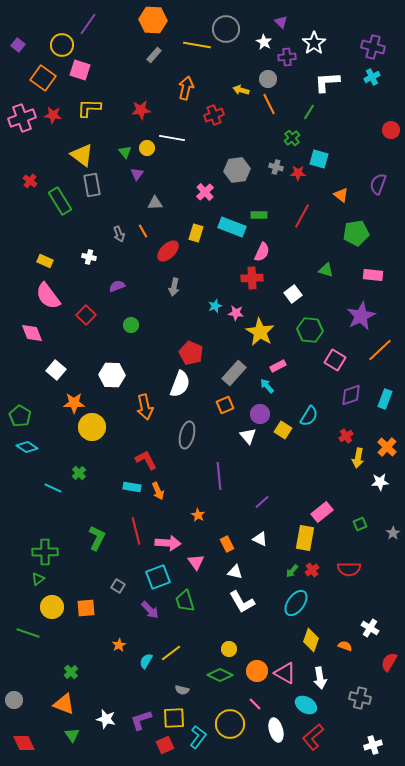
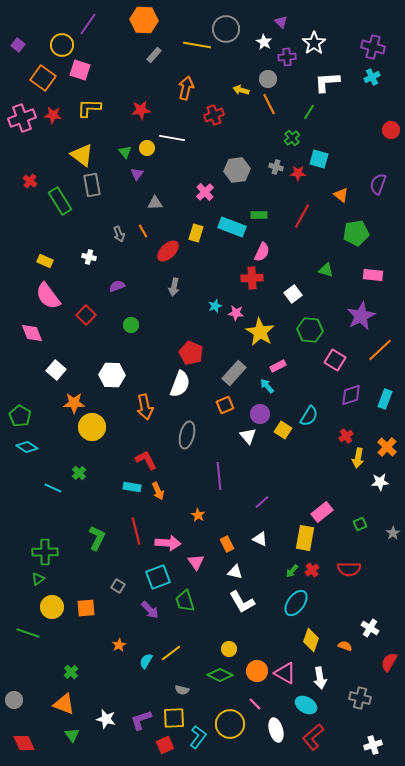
orange hexagon at (153, 20): moved 9 px left
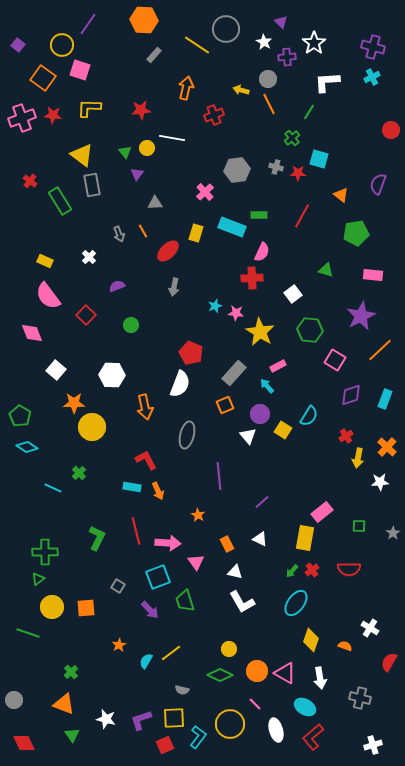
yellow line at (197, 45): rotated 24 degrees clockwise
white cross at (89, 257): rotated 32 degrees clockwise
green square at (360, 524): moved 1 px left, 2 px down; rotated 24 degrees clockwise
cyan ellipse at (306, 705): moved 1 px left, 2 px down
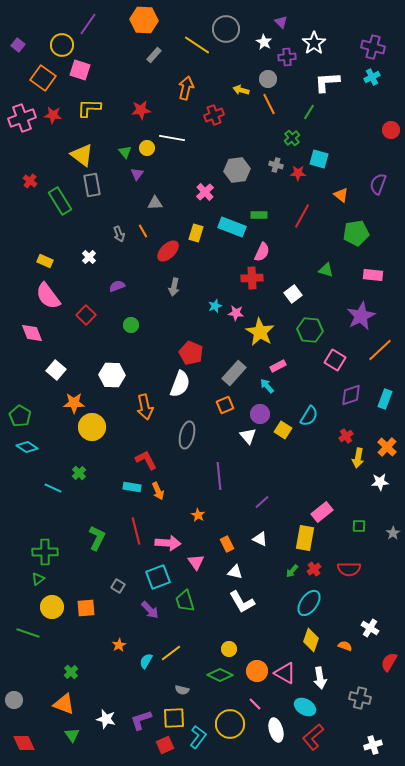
gray cross at (276, 167): moved 2 px up
red cross at (312, 570): moved 2 px right, 1 px up
cyan ellipse at (296, 603): moved 13 px right
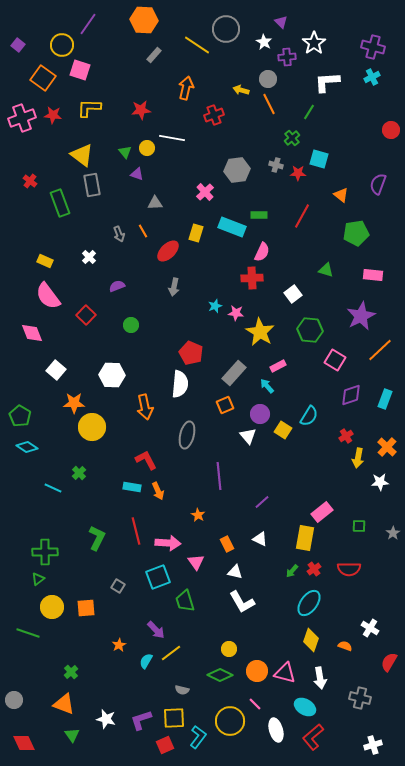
purple triangle at (137, 174): rotated 48 degrees counterclockwise
green rectangle at (60, 201): moved 2 px down; rotated 12 degrees clockwise
white semicircle at (180, 384): rotated 16 degrees counterclockwise
purple arrow at (150, 610): moved 6 px right, 20 px down
pink triangle at (285, 673): rotated 15 degrees counterclockwise
yellow circle at (230, 724): moved 3 px up
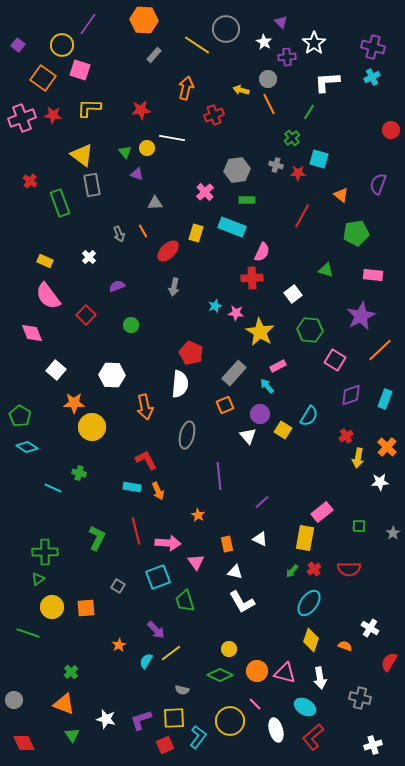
green rectangle at (259, 215): moved 12 px left, 15 px up
green cross at (79, 473): rotated 32 degrees counterclockwise
orange rectangle at (227, 544): rotated 14 degrees clockwise
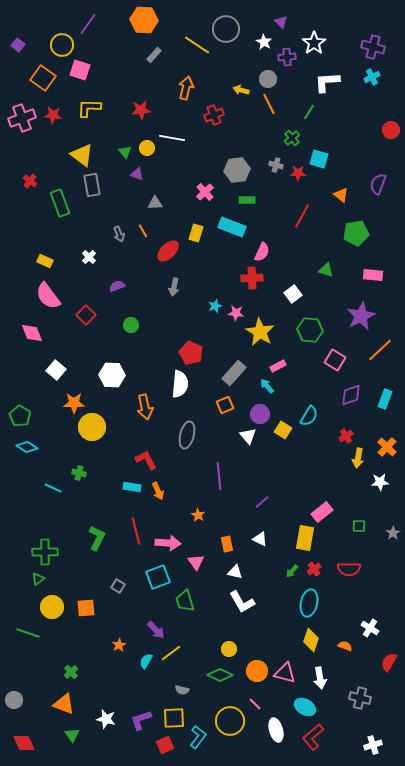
cyan ellipse at (309, 603): rotated 24 degrees counterclockwise
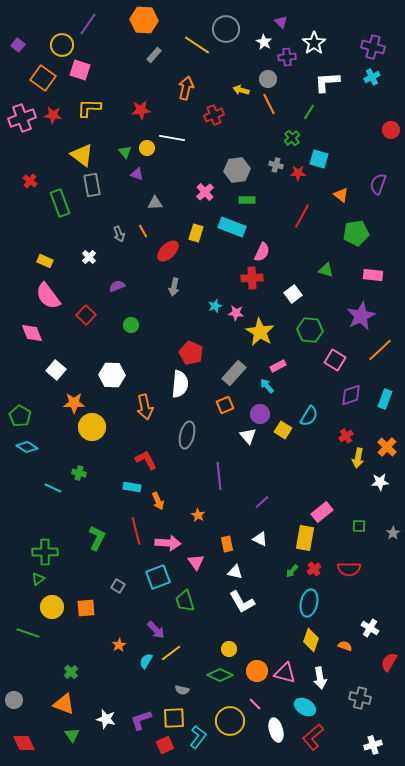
orange arrow at (158, 491): moved 10 px down
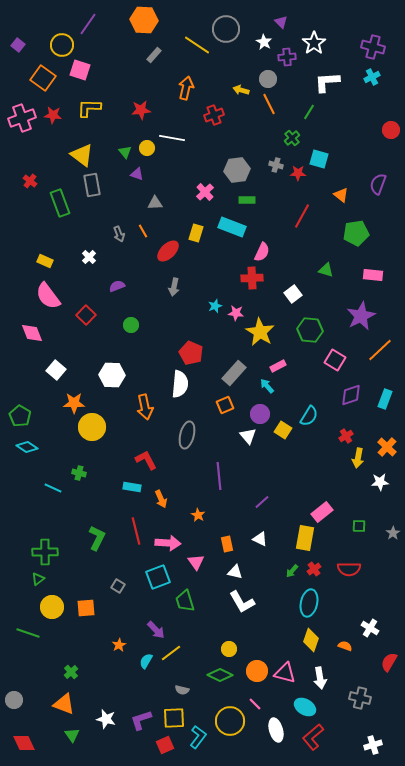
orange arrow at (158, 501): moved 3 px right, 2 px up
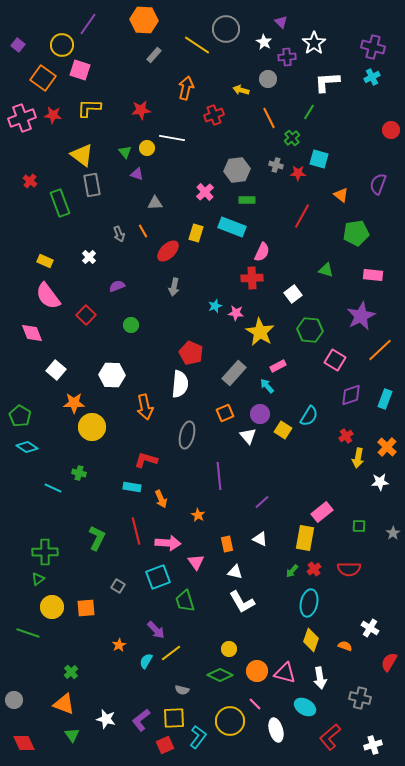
orange line at (269, 104): moved 14 px down
orange square at (225, 405): moved 8 px down
red L-shape at (146, 460): rotated 45 degrees counterclockwise
purple L-shape at (141, 720): rotated 20 degrees counterclockwise
red L-shape at (313, 737): moved 17 px right
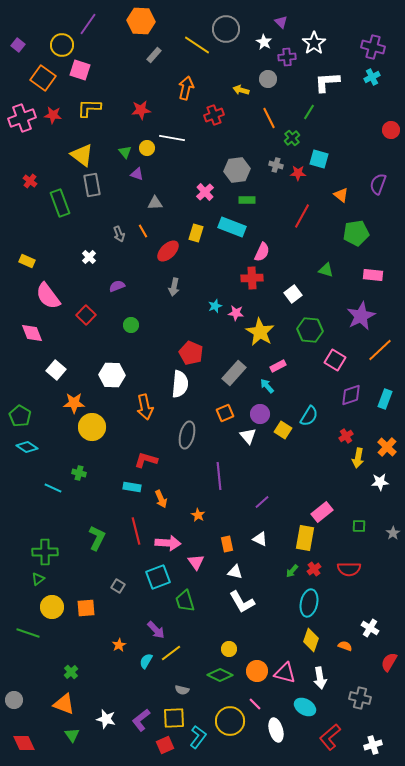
orange hexagon at (144, 20): moved 3 px left, 1 px down
yellow rectangle at (45, 261): moved 18 px left
